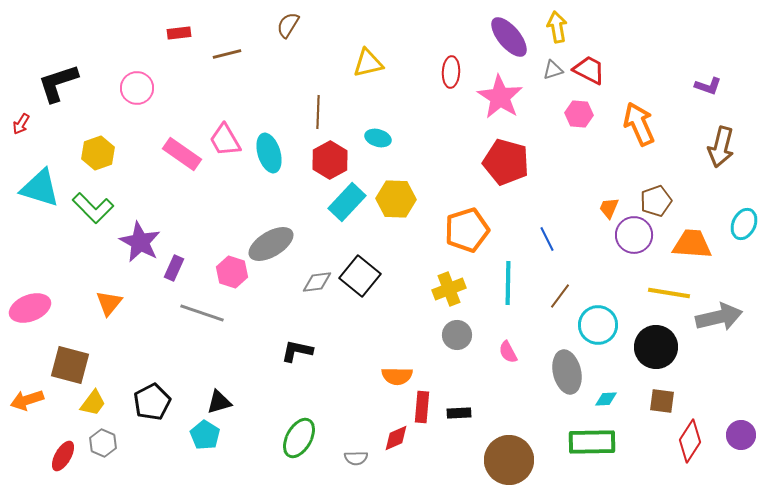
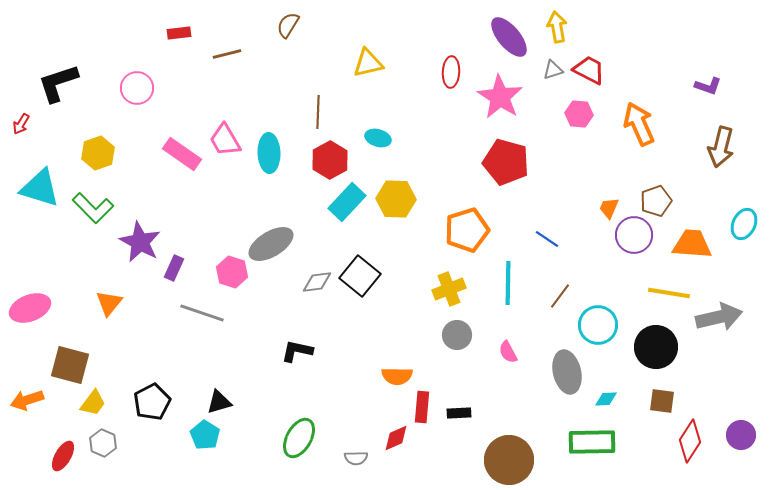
cyan ellipse at (269, 153): rotated 15 degrees clockwise
blue line at (547, 239): rotated 30 degrees counterclockwise
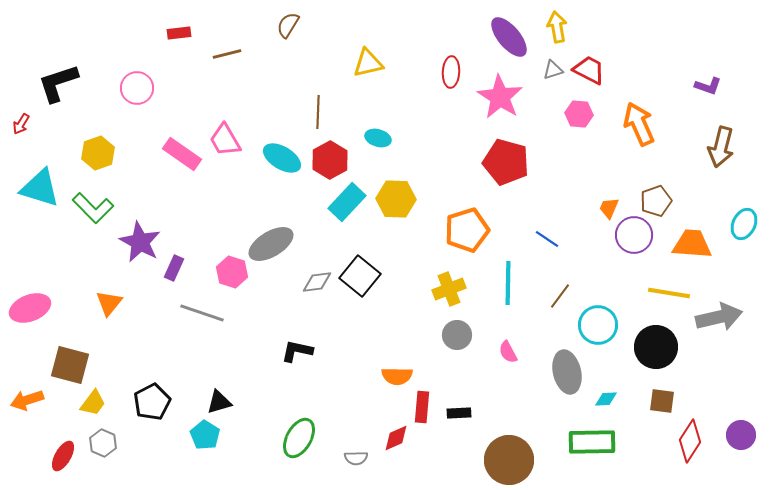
cyan ellipse at (269, 153): moved 13 px right, 5 px down; rotated 57 degrees counterclockwise
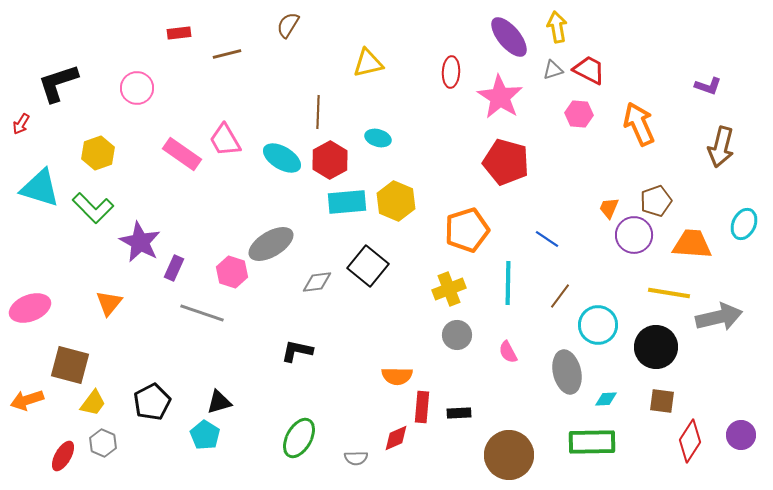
yellow hexagon at (396, 199): moved 2 px down; rotated 21 degrees clockwise
cyan rectangle at (347, 202): rotated 42 degrees clockwise
black square at (360, 276): moved 8 px right, 10 px up
brown circle at (509, 460): moved 5 px up
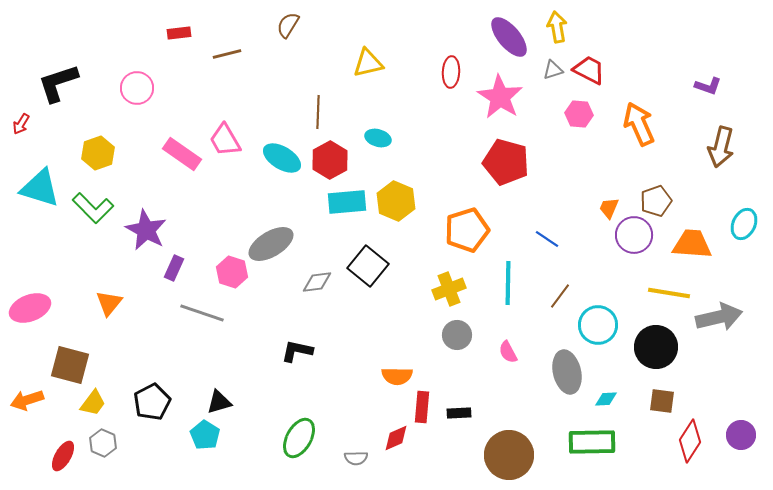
purple star at (140, 242): moved 6 px right, 12 px up
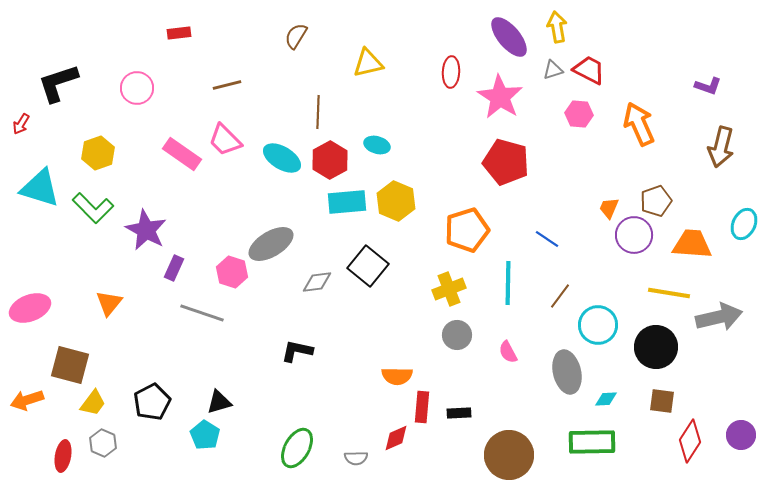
brown semicircle at (288, 25): moved 8 px right, 11 px down
brown line at (227, 54): moved 31 px down
cyan ellipse at (378, 138): moved 1 px left, 7 px down
pink trapezoid at (225, 140): rotated 15 degrees counterclockwise
green ellipse at (299, 438): moved 2 px left, 10 px down
red ellipse at (63, 456): rotated 20 degrees counterclockwise
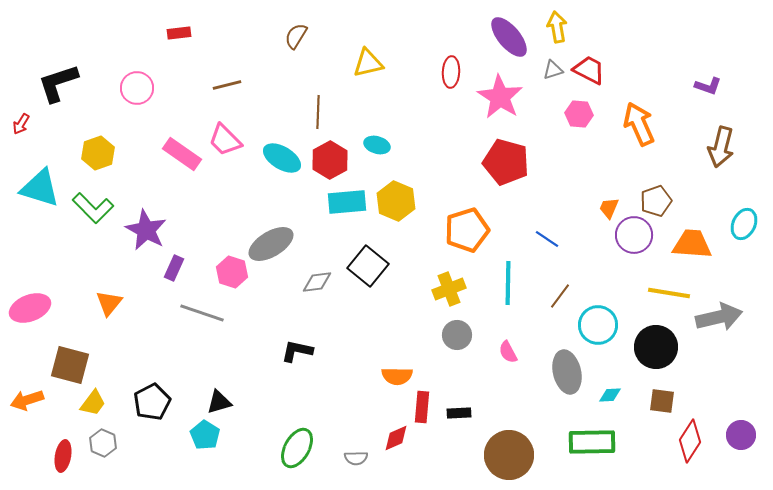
cyan diamond at (606, 399): moved 4 px right, 4 px up
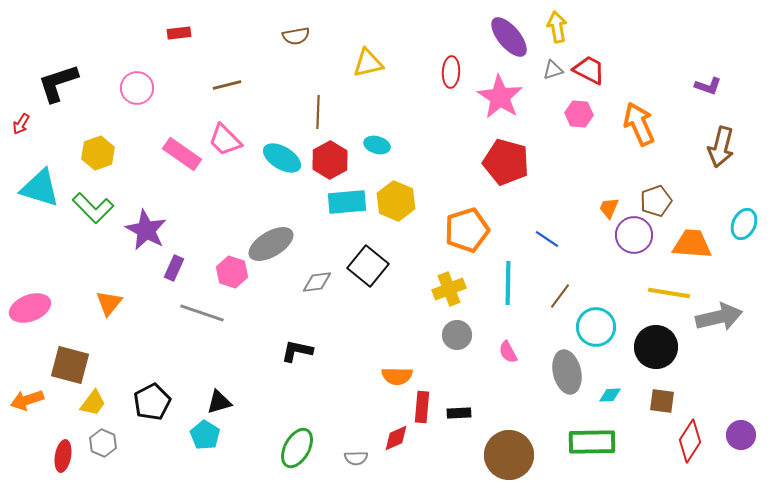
brown semicircle at (296, 36): rotated 132 degrees counterclockwise
cyan circle at (598, 325): moved 2 px left, 2 px down
